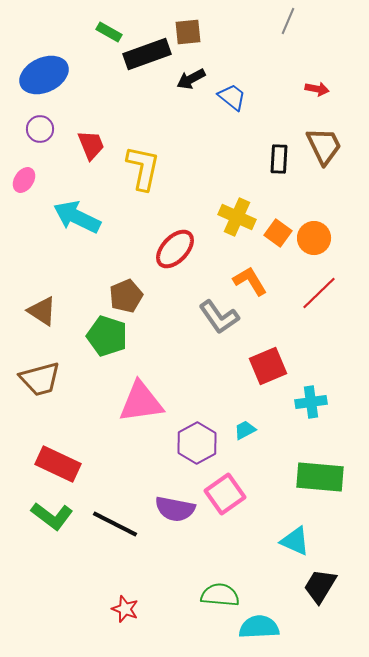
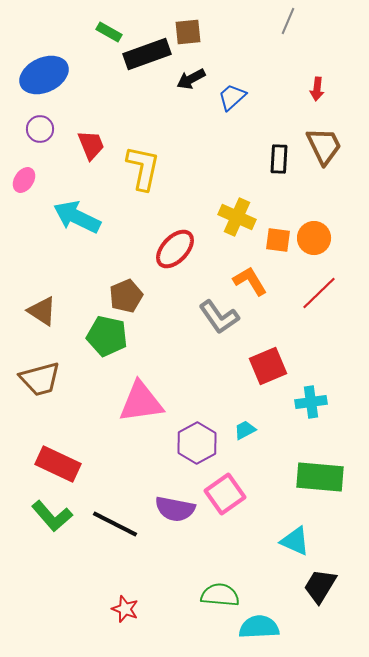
red arrow at (317, 89): rotated 85 degrees clockwise
blue trapezoid at (232, 97): rotated 80 degrees counterclockwise
orange square at (278, 233): moved 7 px down; rotated 28 degrees counterclockwise
green pentagon at (107, 336): rotated 6 degrees counterclockwise
green L-shape at (52, 516): rotated 12 degrees clockwise
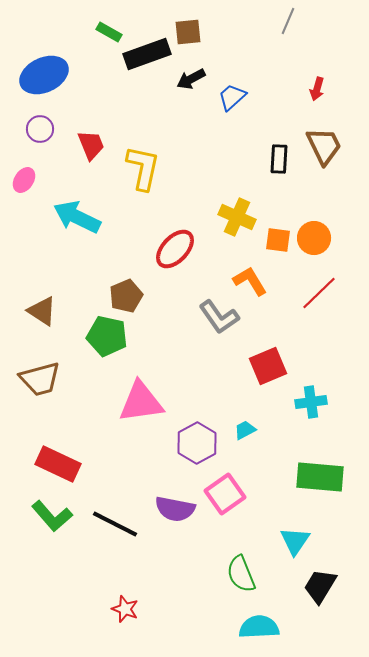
red arrow at (317, 89): rotated 10 degrees clockwise
cyan triangle at (295, 541): rotated 40 degrees clockwise
green semicircle at (220, 595): moved 21 px right, 21 px up; rotated 117 degrees counterclockwise
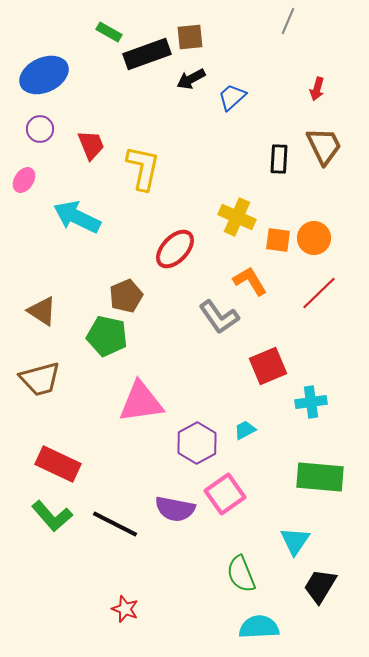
brown square at (188, 32): moved 2 px right, 5 px down
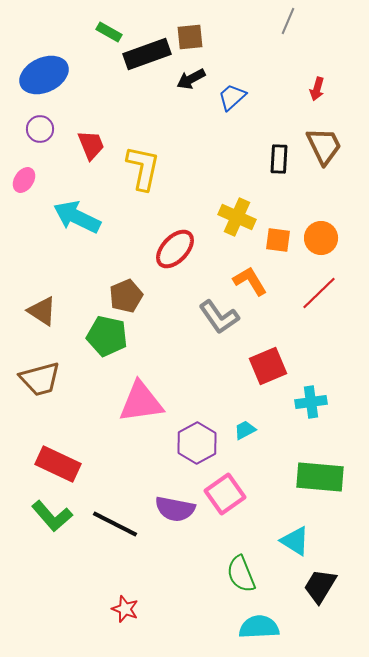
orange circle at (314, 238): moved 7 px right
cyan triangle at (295, 541): rotated 32 degrees counterclockwise
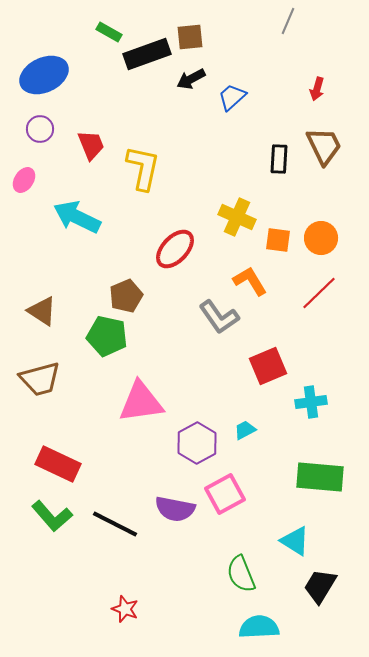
pink square at (225, 494): rotated 6 degrees clockwise
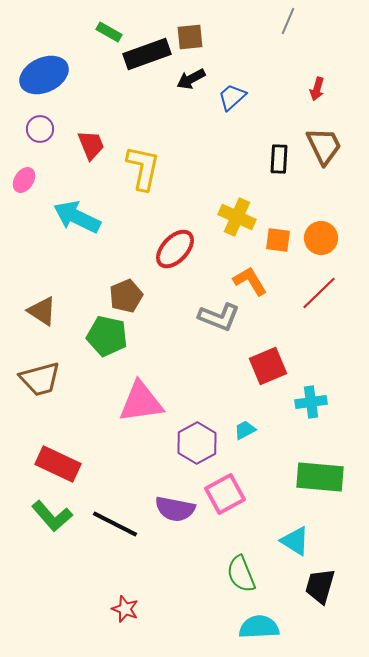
gray L-shape at (219, 317): rotated 33 degrees counterclockwise
black trapezoid at (320, 586): rotated 15 degrees counterclockwise
